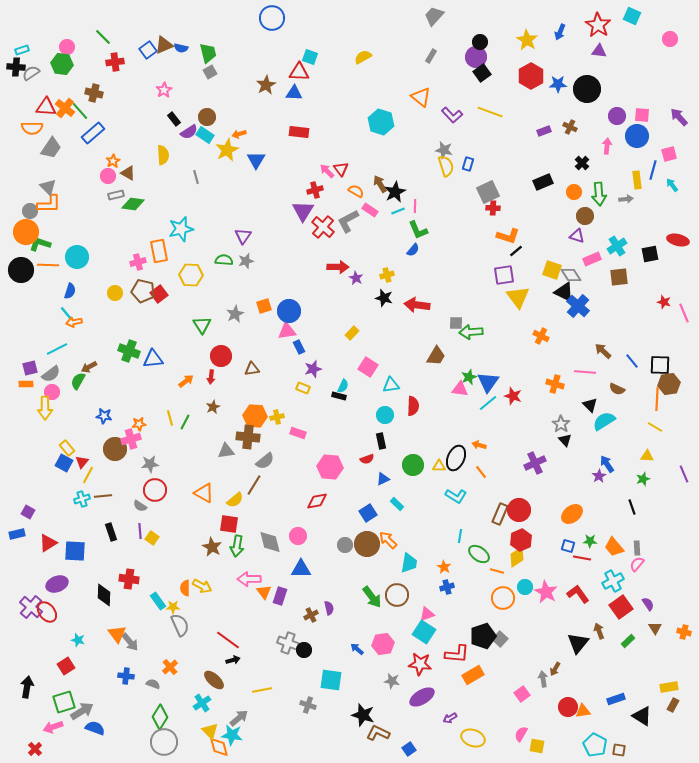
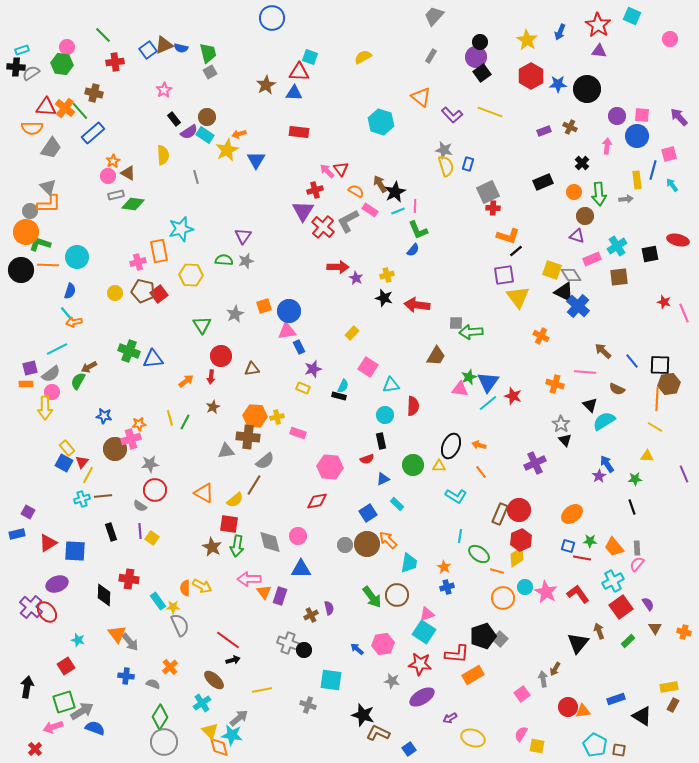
green line at (103, 37): moved 2 px up
black ellipse at (456, 458): moved 5 px left, 12 px up
green star at (643, 479): moved 8 px left; rotated 16 degrees clockwise
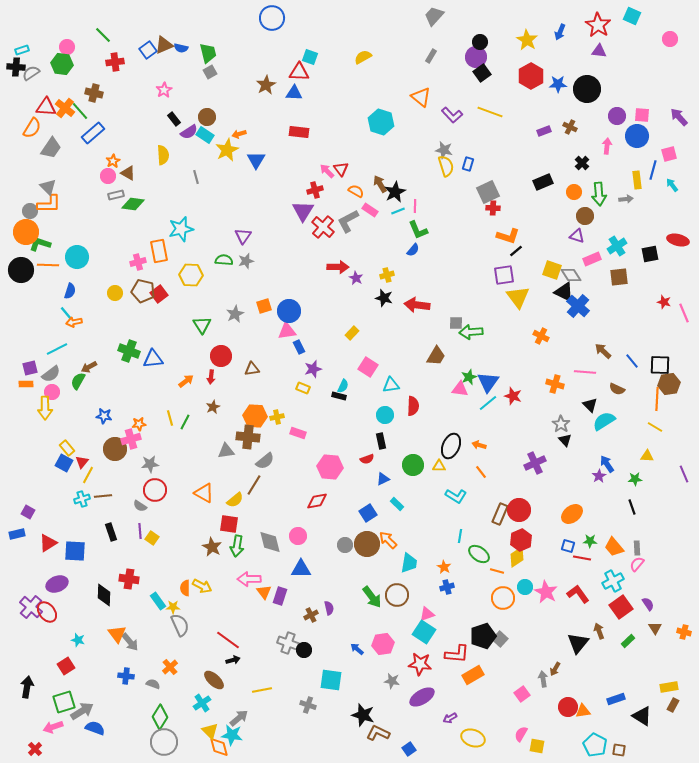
orange semicircle at (32, 128): rotated 60 degrees counterclockwise
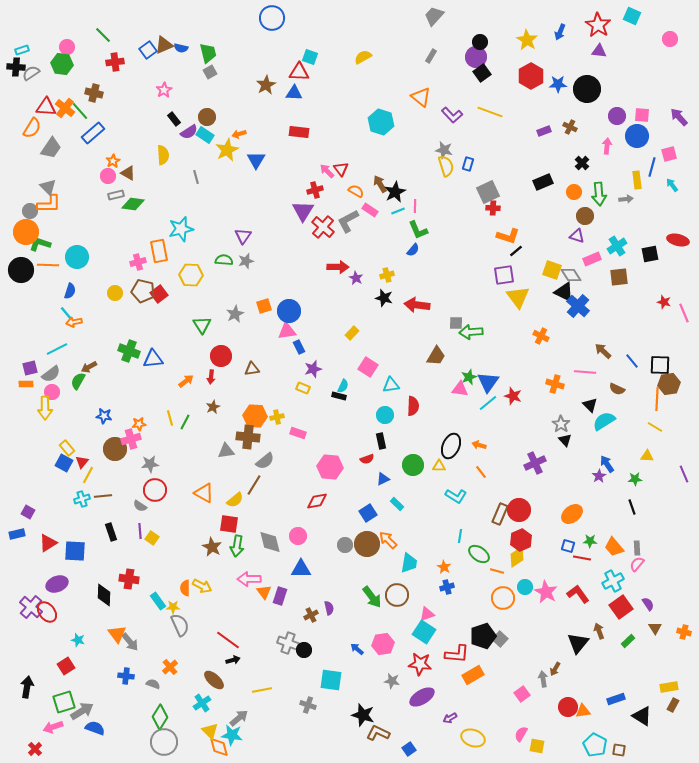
blue line at (653, 170): moved 1 px left, 3 px up
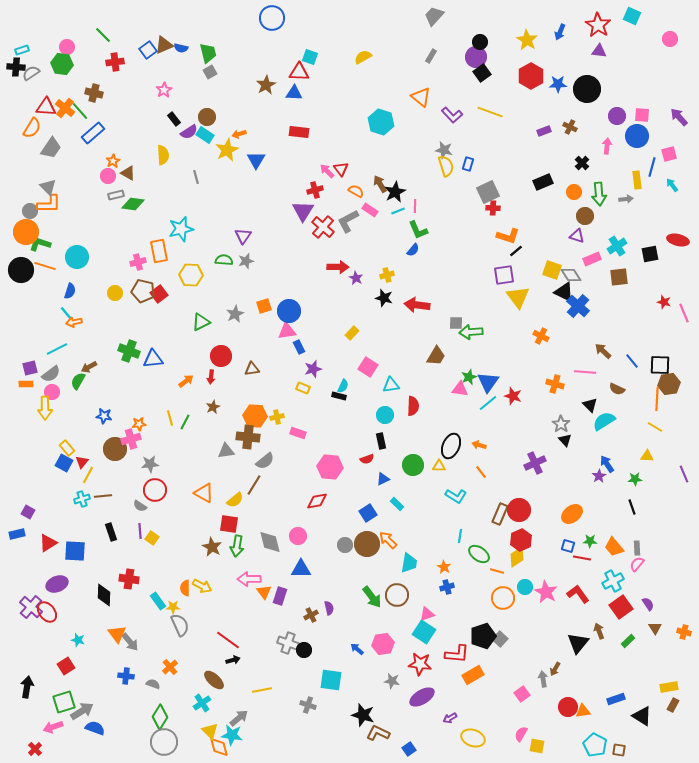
orange line at (48, 265): moved 3 px left, 1 px down; rotated 15 degrees clockwise
green triangle at (202, 325): moved 1 px left, 3 px up; rotated 36 degrees clockwise
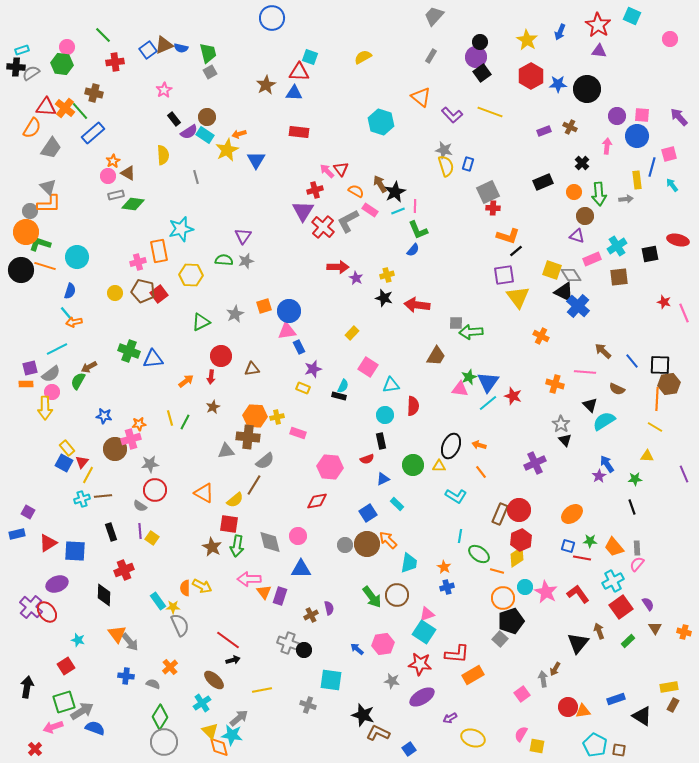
red cross at (129, 579): moved 5 px left, 9 px up; rotated 30 degrees counterclockwise
black pentagon at (483, 636): moved 28 px right, 15 px up
